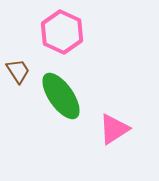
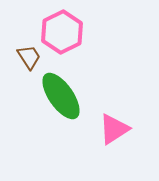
pink hexagon: rotated 9 degrees clockwise
brown trapezoid: moved 11 px right, 14 px up
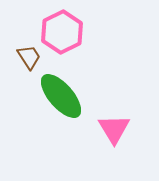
green ellipse: rotated 6 degrees counterclockwise
pink triangle: rotated 28 degrees counterclockwise
